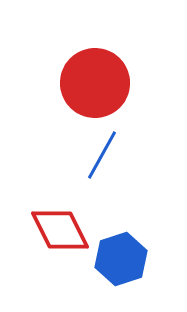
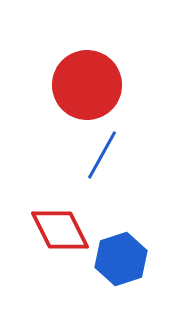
red circle: moved 8 px left, 2 px down
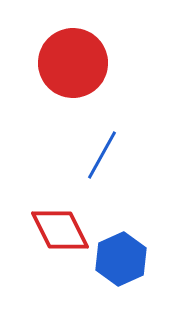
red circle: moved 14 px left, 22 px up
blue hexagon: rotated 6 degrees counterclockwise
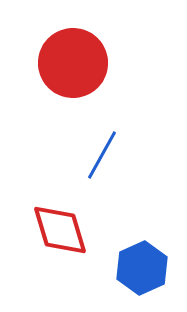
red diamond: rotated 10 degrees clockwise
blue hexagon: moved 21 px right, 9 px down
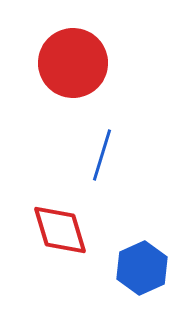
blue line: rotated 12 degrees counterclockwise
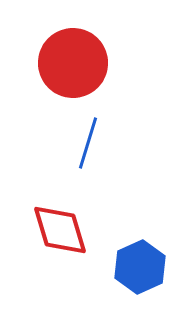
blue line: moved 14 px left, 12 px up
blue hexagon: moved 2 px left, 1 px up
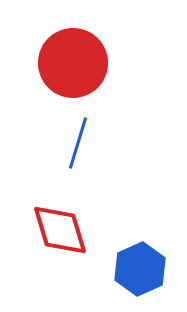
blue line: moved 10 px left
blue hexagon: moved 2 px down
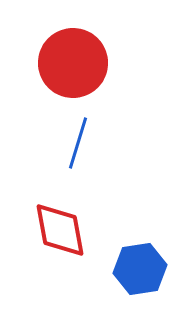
red diamond: rotated 6 degrees clockwise
blue hexagon: rotated 15 degrees clockwise
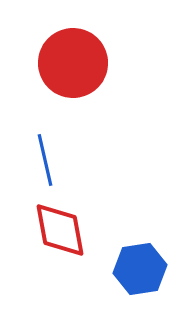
blue line: moved 33 px left, 17 px down; rotated 30 degrees counterclockwise
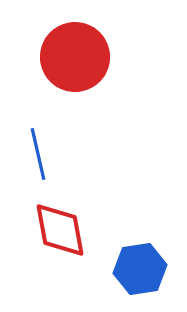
red circle: moved 2 px right, 6 px up
blue line: moved 7 px left, 6 px up
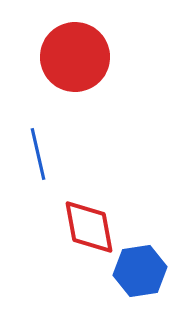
red diamond: moved 29 px right, 3 px up
blue hexagon: moved 2 px down
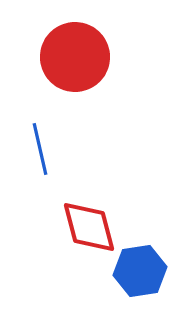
blue line: moved 2 px right, 5 px up
red diamond: rotated 4 degrees counterclockwise
